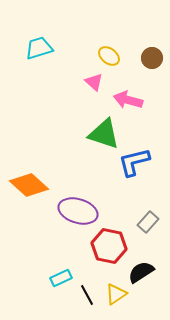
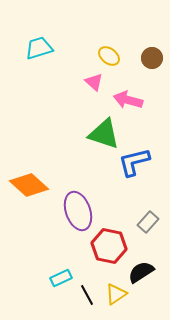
purple ellipse: rotated 54 degrees clockwise
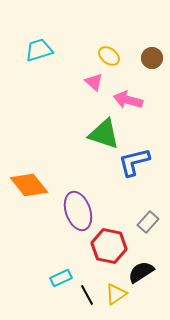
cyan trapezoid: moved 2 px down
orange diamond: rotated 9 degrees clockwise
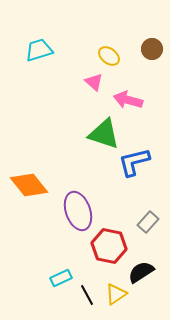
brown circle: moved 9 px up
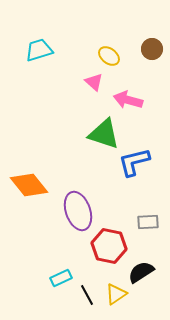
gray rectangle: rotated 45 degrees clockwise
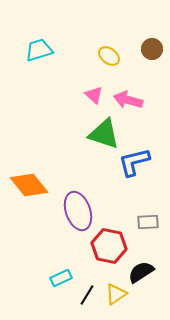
pink triangle: moved 13 px down
black line: rotated 60 degrees clockwise
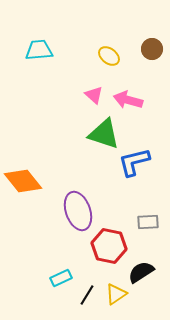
cyan trapezoid: rotated 12 degrees clockwise
orange diamond: moved 6 px left, 4 px up
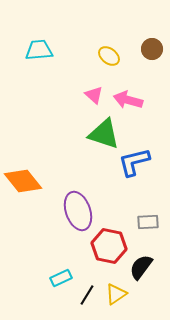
black semicircle: moved 5 px up; rotated 20 degrees counterclockwise
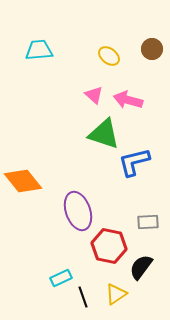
black line: moved 4 px left, 2 px down; rotated 50 degrees counterclockwise
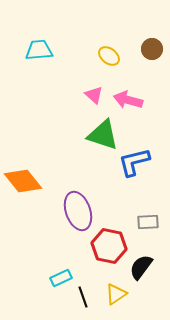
green triangle: moved 1 px left, 1 px down
